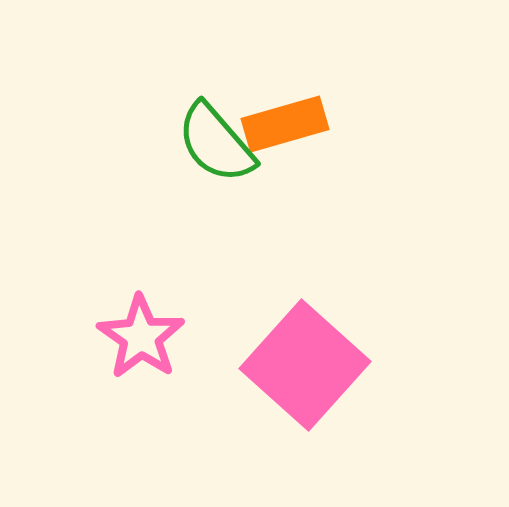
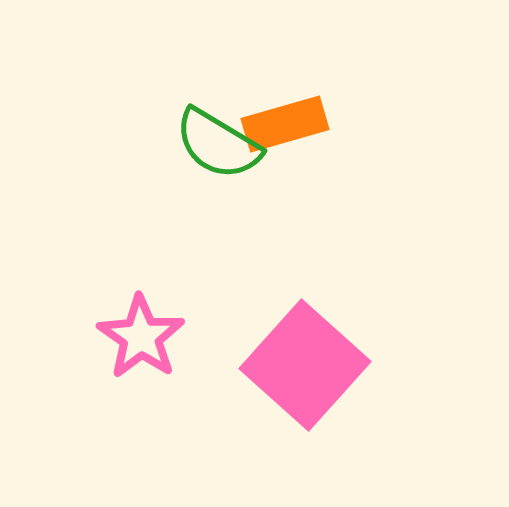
green semicircle: moved 2 px right, 1 px down; rotated 18 degrees counterclockwise
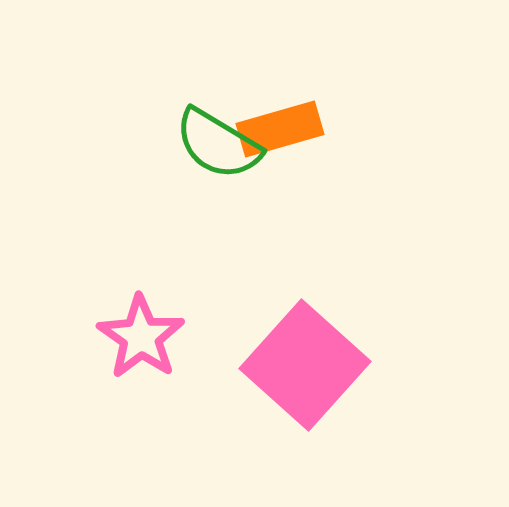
orange rectangle: moved 5 px left, 5 px down
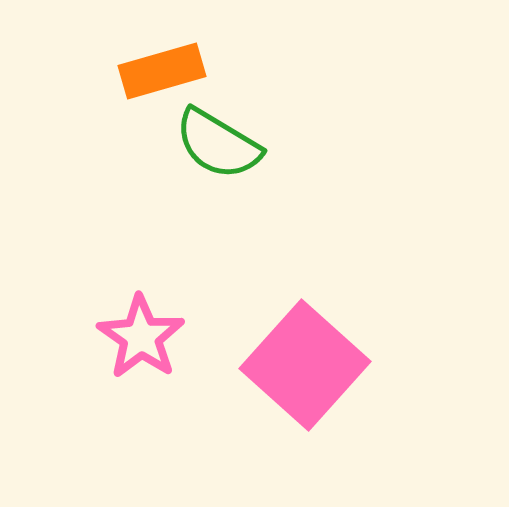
orange rectangle: moved 118 px left, 58 px up
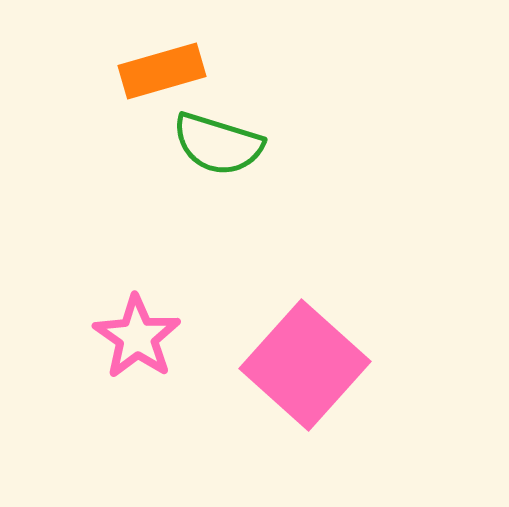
green semicircle: rotated 14 degrees counterclockwise
pink star: moved 4 px left
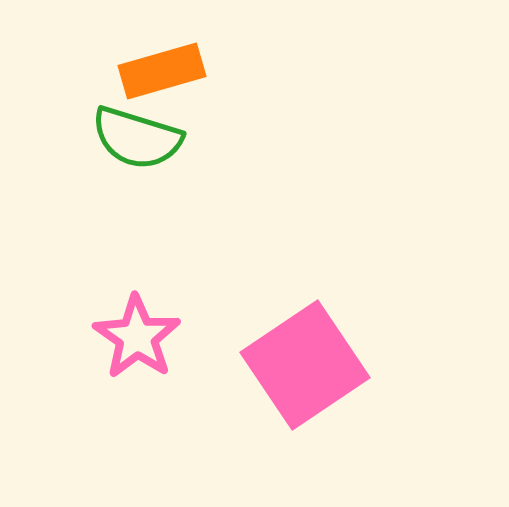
green semicircle: moved 81 px left, 6 px up
pink square: rotated 14 degrees clockwise
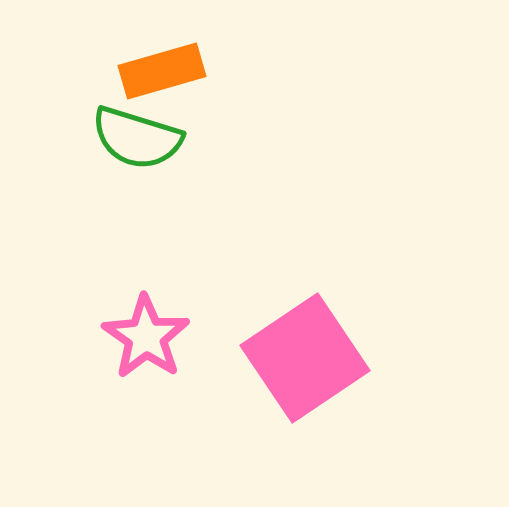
pink star: moved 9 px right
pink square: moved 7 px up
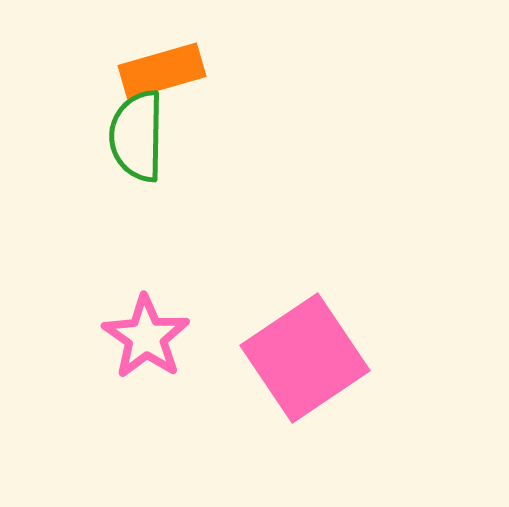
green semicircle: moved 2 px up; rotated 74 degrees clockwise
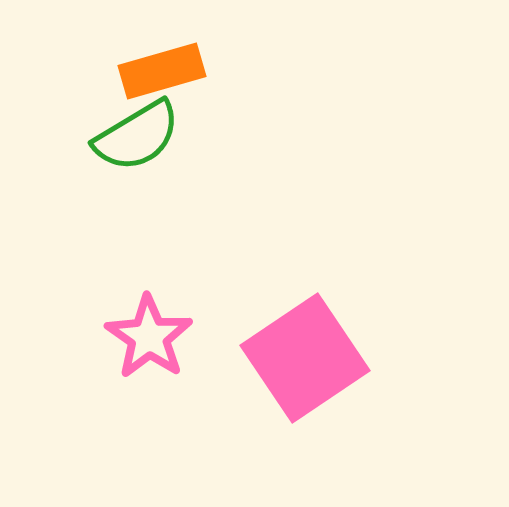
green semicircle: rotated 122 degrees counterclockwise
pink star: moved 3 px right
